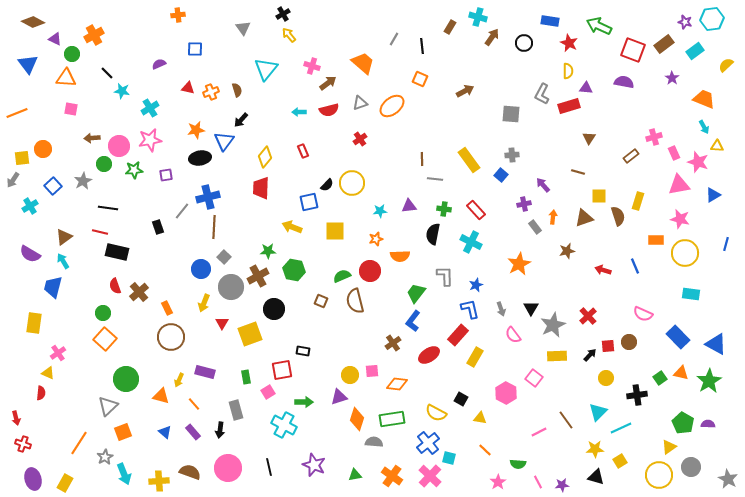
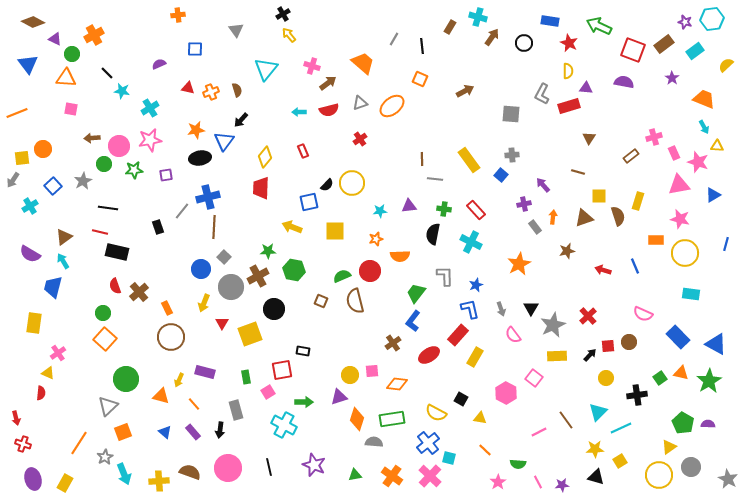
gray triangle at (243, 28): moved 7 px left, 2 px down
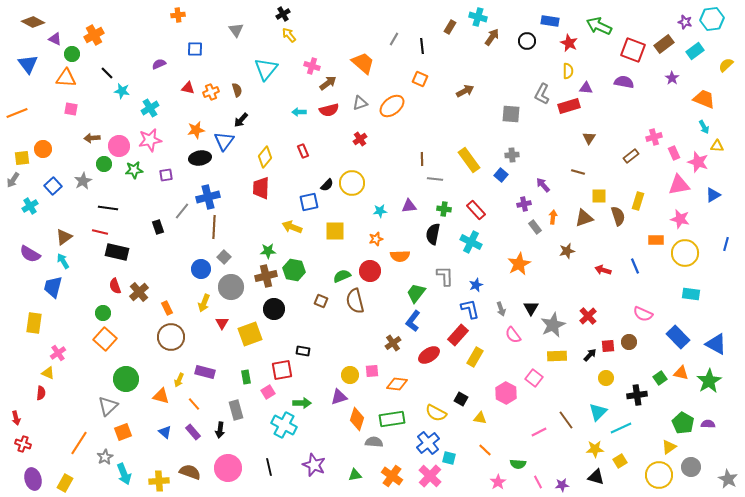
black circle at (524, 43): moved 3 px right, 2 px up
brown cross at (258, 276): moved 8 px right; rotated 15 degrees clockwise
green arrow at (304, 402): moved 2 px left, 1 px down
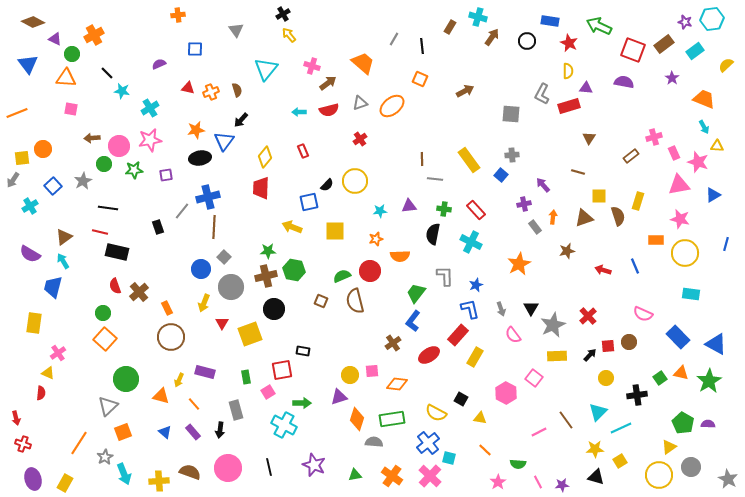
yellow circle at (352, 183): moved 3 px right, 2 px up
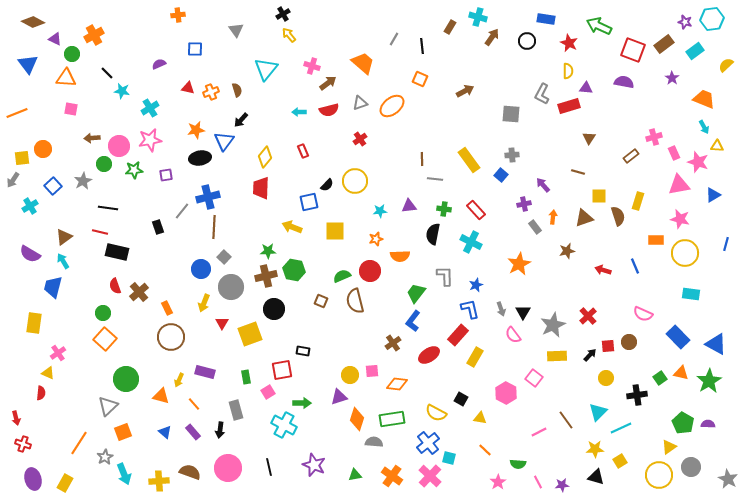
blue rectangle at (550, 21): moved 4 px left, 2 px up
black triangle at (531, 308): moved 8 px left, 4 px down
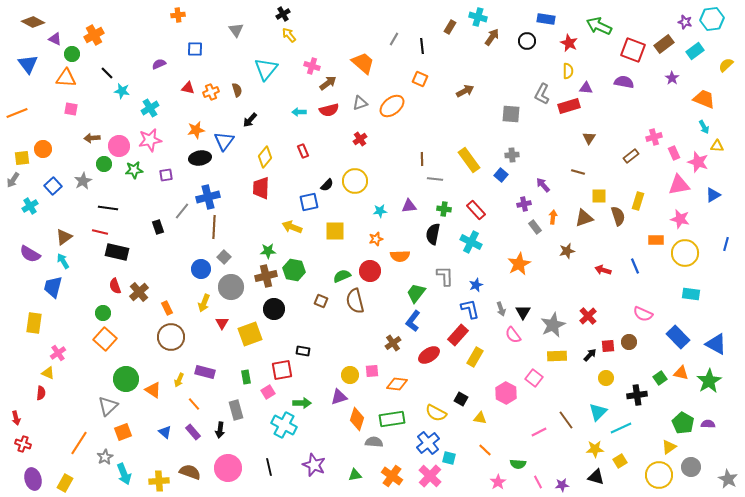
black arrow at (241, 120): moved 9 px right
orange triangle at (161, 396): moved 8 px left, 6 px up; rotated 18 degrees clockwise
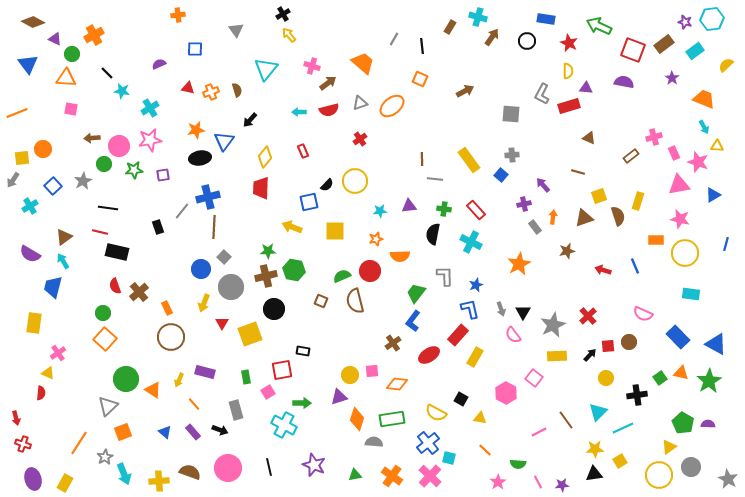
brown triangle at (589, 138): rotated 40 degrees counterclockwise
purple square at (166, 175): moved 3 px left
yellow square at (599, 196): rotated 21 degrees counterclockwise
cyan line at (621, 428): moved 2 px right
black arrow at (220, 430): rotated 77 degrees counterclockwise
black triangle at (596, 477): moved 2 px left, 3 px up; rotated 24 degrees counterclockwise
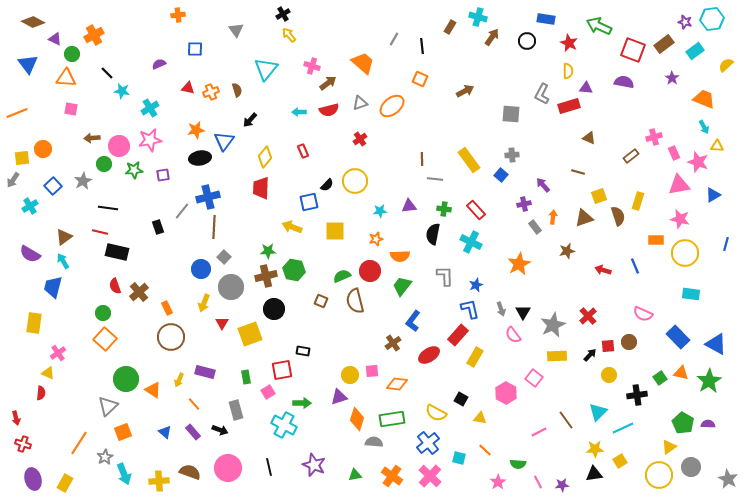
green trapezoid at (416, 293): moved 14 px left, 7 px up
yellow circle at (606, 378): moved 3 px right, 3 px up
cyan square at (449, 458): moved 10 px right
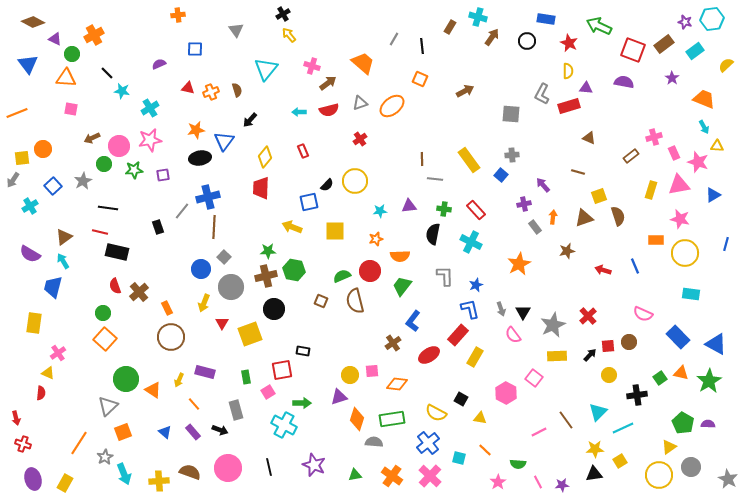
brown arrow at (92, 138): rotated 21 degrees counterclockwise
yellow rectangle at (638, 201): moved 13 px right, 11 px up
